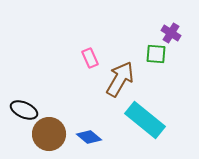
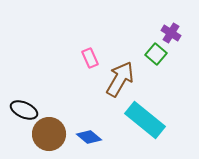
green square: rotated 35 degrees clockwise
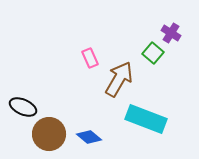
green square: moved 3 px left, 1 px up
brown arrow: moved 1 px left
black ellipse: moved 1 px left, 3 px up
cyan rectangle: moved 1 px right, 1 px up; rotated 18 degrees counterclockwise
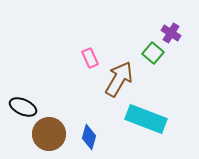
blue diamond: rotated 65 degrees clockwise
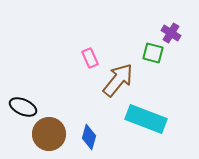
green square: rotated 25 degrees counterclockwise
brown arrow: moved 1 px left, 1 px down; rotated 9 degrees clockwise
